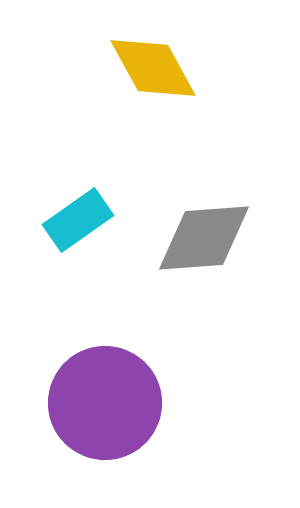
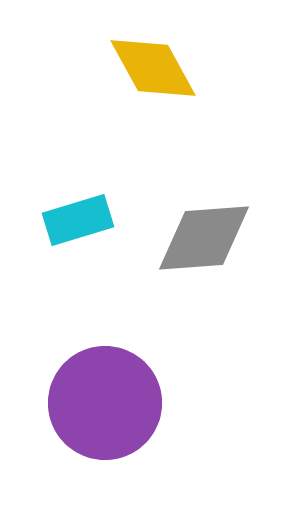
cyan rectangle: rotated 18 degrees clockwise
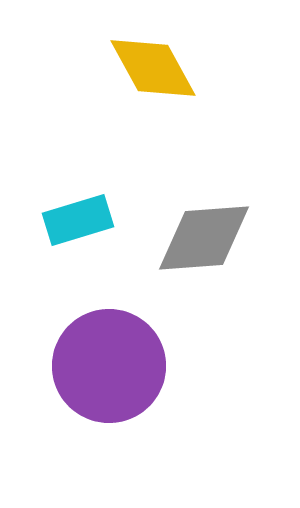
purple circle: moved 4 px right, 37 px up
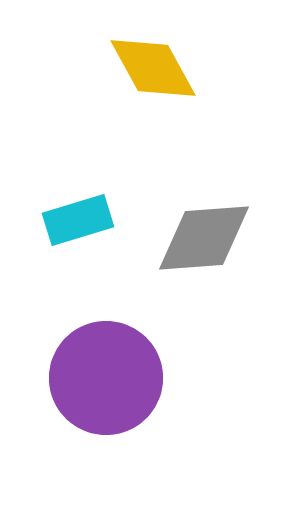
purple circle: moved 3 px left, 12 px down
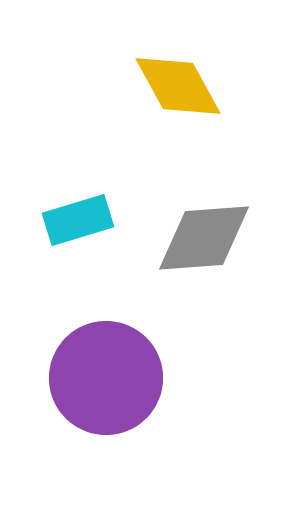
yellow diamond: moved 25 px right, 18 px down
